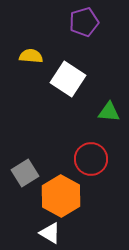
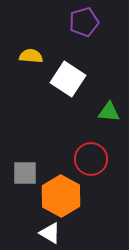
gray square: rotated 32 degrees clockwise
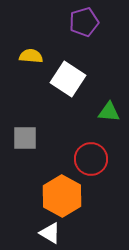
gray square: moved 35 px up
orange hexagon: moved 1 px right
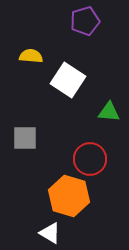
purple pentagon: moved 1 px right, 1 px up
white square: moved 1 px down
red circle: moved 1 px left
orange hexagon: moved 7 px right; rotated 12 degrees counterclockwise
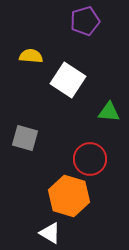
gray square: rotated 16 degrees clockwise
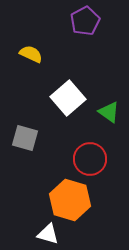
purple pentagon: rotated 12 degrees counterclockwise
yellow semicircle: moved 2 px up; rotated 20 degrees clockwise
white square: moved 18 px down; rotated 16 degrees clockwise
green triangle: rotated 30 degrees clockwise
orange hexagon: moved 1 px right, 4 px down
white triangle: moved 2 px left, 1 px down; rotated 15 degrees counterclockwise
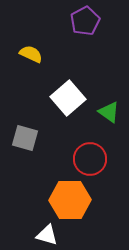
orange hexagon: rotated 18 degrees counterclockwise
white triangle: moved 1 px left, 1 px down
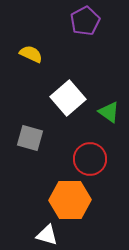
gray square: moved 5 px right
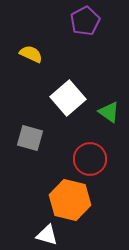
orange hexagon: rotated 15 degrees clockwise
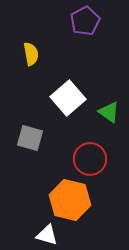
yellow semicircle: rotated 55 degrees clockwise
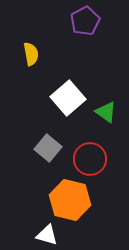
green triangle: moved 3 px left
gray square: moved 18 px right, 10 px down; rotated 24 degrees clockwise
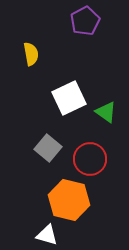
white square: moved 1 px right; rotated 16 degrees clockwise
orange hexagon: moved 1 px left
